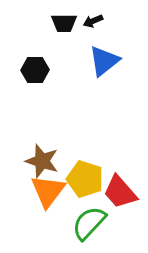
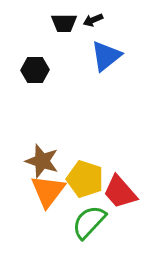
black arrow: moved 1 px up
blue triangle: moved 2 px right, 5 px up
green semicircle: moved 1 px up
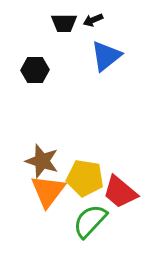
yellow pentagon: moved 1 px up; rotated 9 degrees counterclockwise
red trapezoid: rotated 9 degrees counterclockwise
green semicircle: moved 1 px right, 1 px up
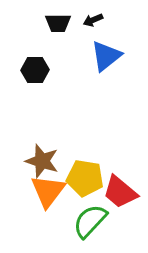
black trapezoid: moved 6 px left
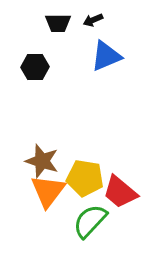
blue triangle: rotated 16 degrees clockwise
black hexagon: moved 3 px up
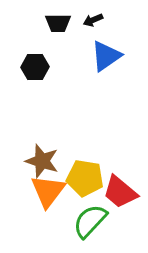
blue triangle: rotated 12 degrees counterclockwise
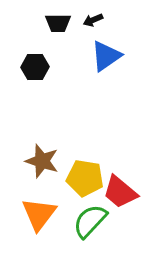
orange triangle: moved 9 px left, 23 px down
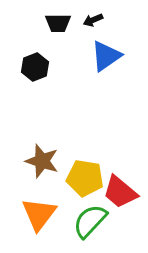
black hexagon: rotated 20 degrees counterclockwise
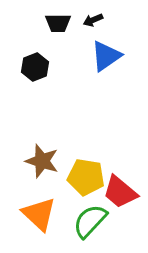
yellow pentagon: moved 1 px right, 1 px up
orange triangle: rotated 24 degrees counterclockwise
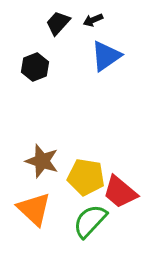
black trapezoid: rotated 132 degrees clockwise
orange triangle: moved 5 px left, 5 px up
